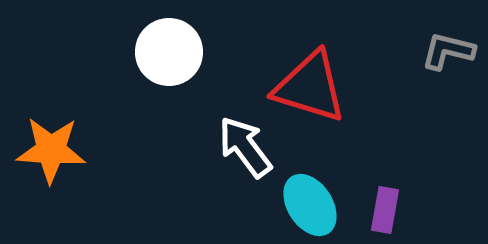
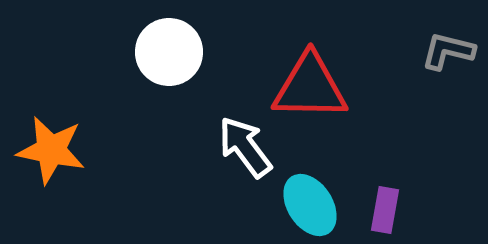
red triangle: rotated 16 degrees counterclockwise
orange star: rotated 8 degrees clockwise
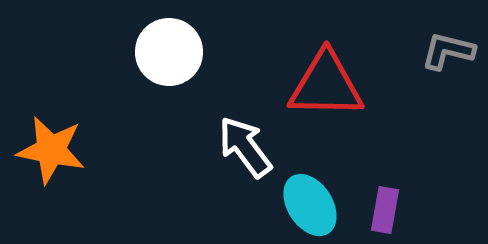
red triangle: moved 16 px right, 2 px up
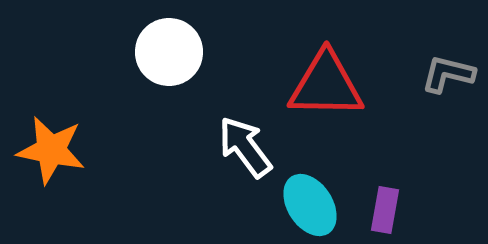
gray L-shape: moved 23 px down
